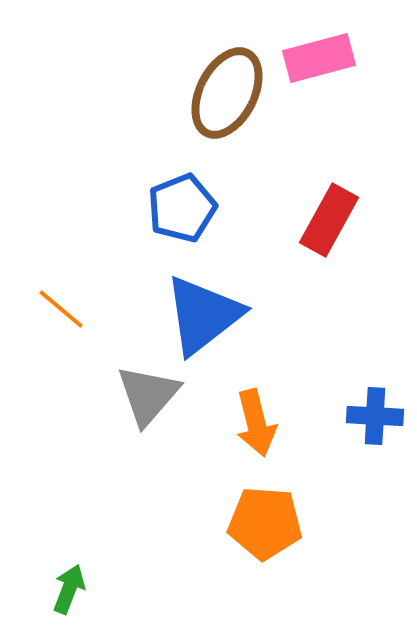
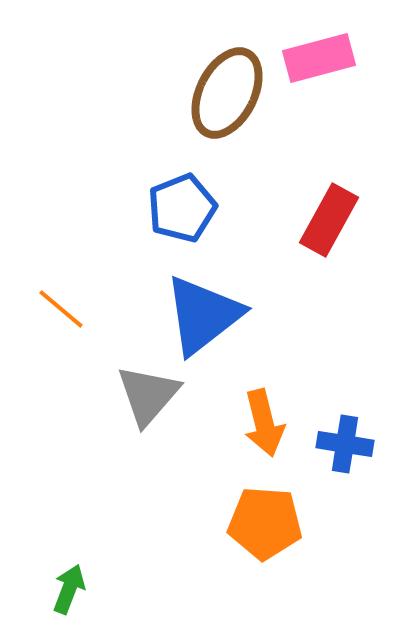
blue cross: moved 30 px left, 28 px down; rotated 6 degrees clockwise
orange arrow: moved 8 px right
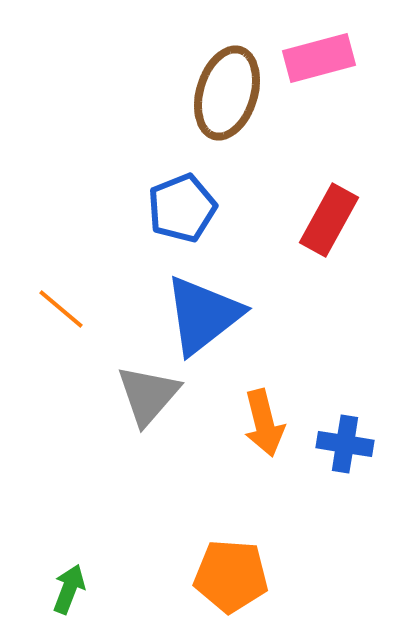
brown ellipse: rotated 10 degrees counterclockwise
orange pentagon: moved 34 px left, 53 px down
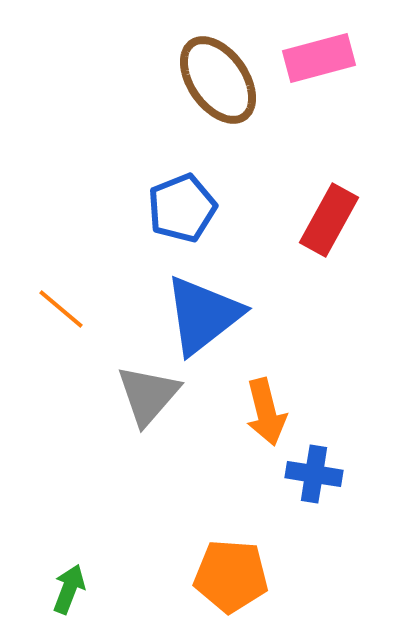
brown ellipse: moved 9 px left, 13 px up; rotated 52 degrees counterclockwise
orange arrow: moved 2 px right, 11 px up
blue cross: moved 31 px left, 30 px down
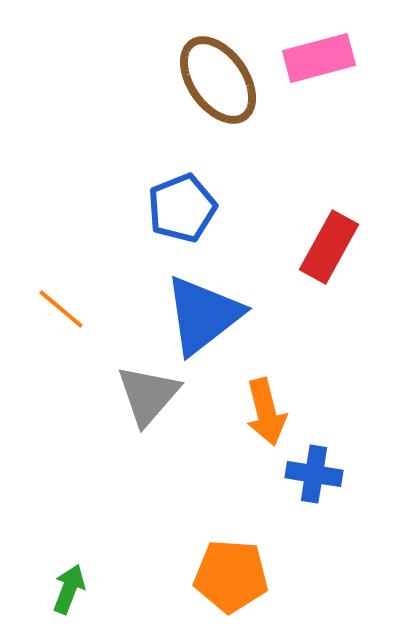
red rectangle: moved 27 px down
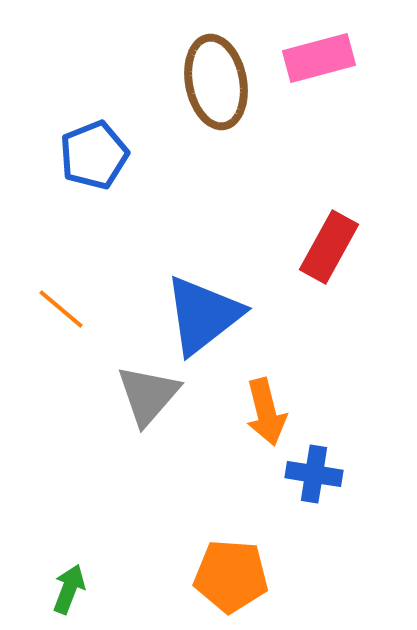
brown ellipse: moved 2 px left, 2 px down; rotated 24 degrees clockwise
blue pentagon: moved 88 px left, 53 px up
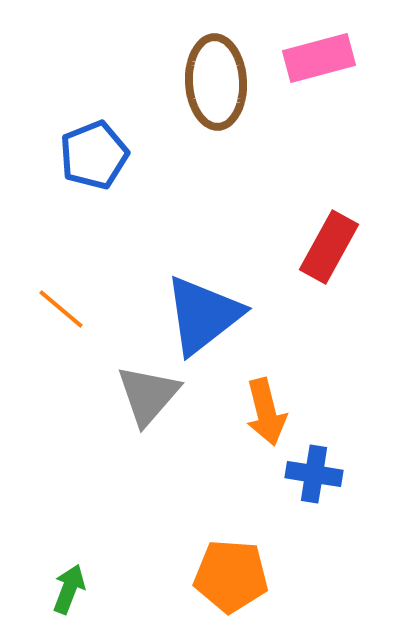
brown ellipse: rotated 8 degrees clockwise
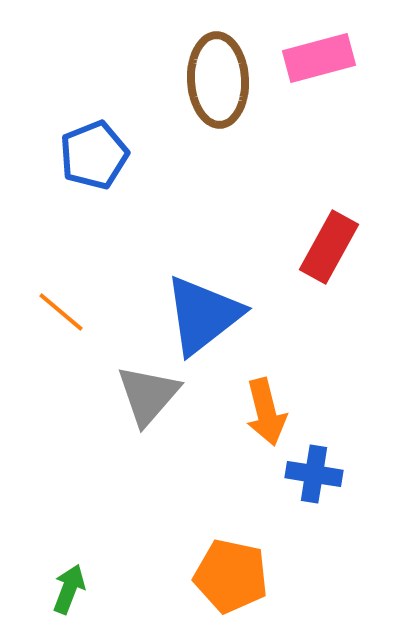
brown ellipse: moved 2 px right, 2 px up
orange line: moved 3 px down
orange pentagon: rotated 8 degrees clockwise
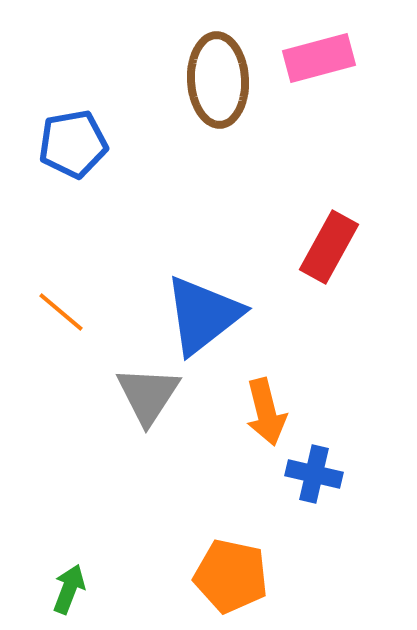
blue pentagon: moved 21 px left, 11 px up; rotated 12 degrees clockwise
gray triangle: rotated 8 degrees counterclockwise
blue cross: rotated 4 degrees clockwise
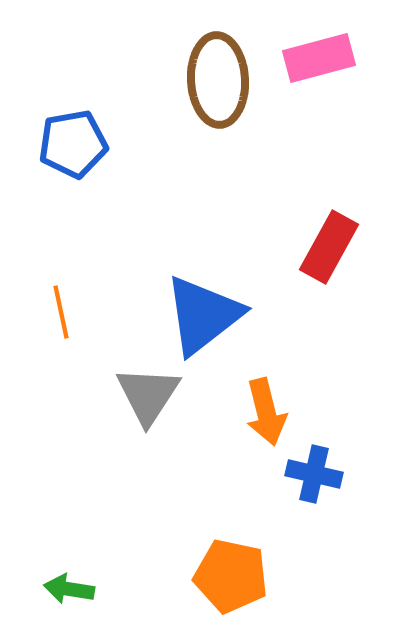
orange line: rotated 38 degrees clockwise
green arrow: rotated 102 degrees counterclockwise
